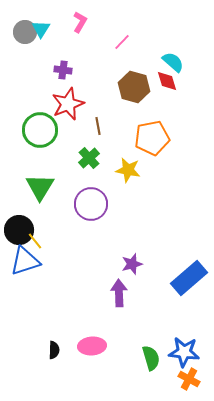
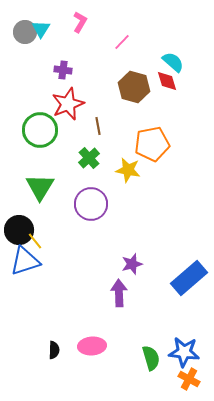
orange pentagon: moved 6 px down
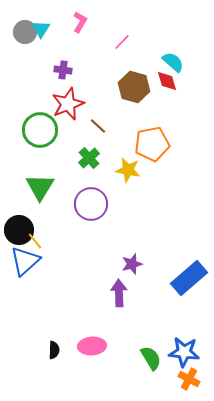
brown line: rotated 36 degrees counterclockwise
blue triangle: rotated 24 degrees counterclockwise
green semicircle: rotated 15 degrees counterclockwise
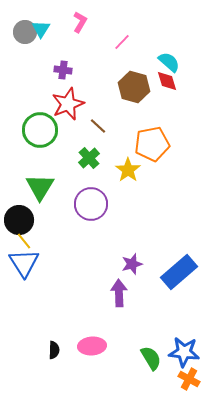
cyan semicircle: moved 4 px left
yellow star: rotated 25 degrees clockwise
black circle: moved 10 px up
yellow line: moved 11 px left
blue triangle: moved 1 px left, 2 px down; rotated 20 degrees counterclockwise
blue rectangle: moved 10 px left, 6 px up
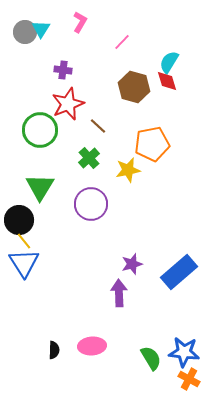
cyan semicircle: rotated 100 degrees counterclockwise
yellow star: rotated 25 degrees clockwise
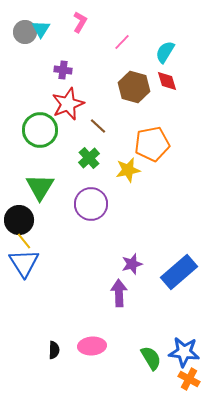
cyan semicircle: moved 4 px left, 10 px up
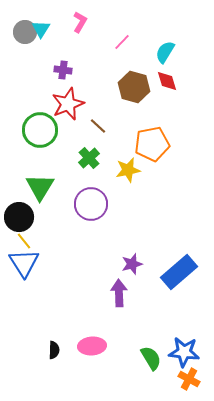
black circle: moved 3 px up
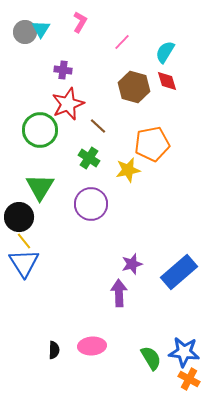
green cross: rotated 15 degrees counterclockwise
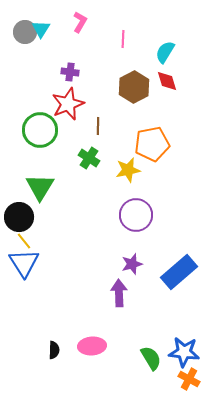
pink line: moved 1 px right, 3 px up; rotated 42 degrees counterclockwise
purple cross: moved 7 px right, 2 px down
brown hexagon: rotated 16 degrees clockwise
brown line: rotated 48 degrees clockwise
purple circle: moved 45 px right, 11 px down
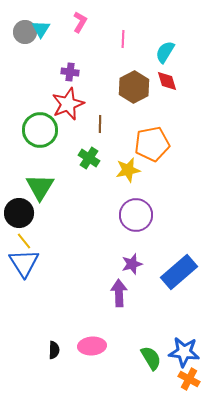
brown line: moved 2 px right, 2 px up
black circle: moved 4 px up
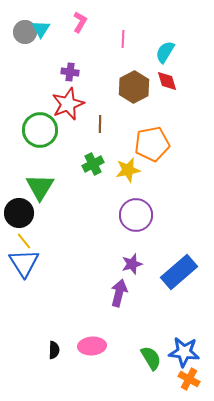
green cross: moved 4 px right, 6 px down; rotated 30 degrees clockwise
purple arrow: rotated 16 degrees clockwise
